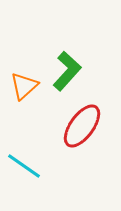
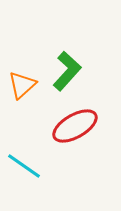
orange triangle: moved 2 px left, 1 px up
red ellipse: moved 7 px left; rotated 24 degrees clockwise
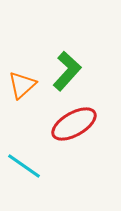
red ellipse: moved 1 px left, 2 px up
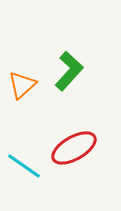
green L-shape: moved 2 px right
red ellipse: moved 24 px down
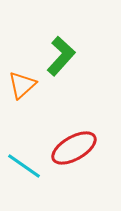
green L-shape: moved 8 px left, 15 px up
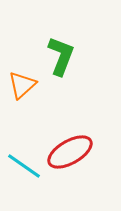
green L-shape: rotated 21 degrees counterclockwise
red ellipse: moved 4 px left, 4 px down
